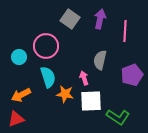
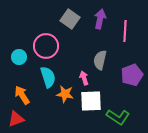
orange arrow: moved 1 px right; rotated 84 degrees clockwise
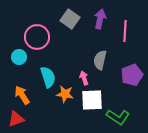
pink circle: moved 9 px left, 9 px up
white square: moved 1 px right, 1 px up
